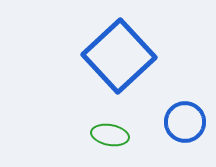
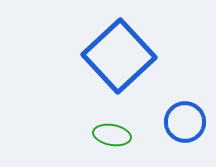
green ellipse: moved 2 px right
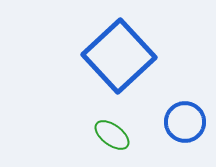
green ellipse: rotated 27 degrees clockwise
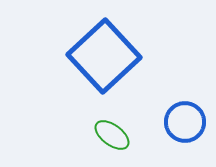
blue square: moved 15 px left
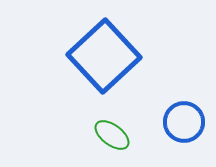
blue circle: moved 1 px left
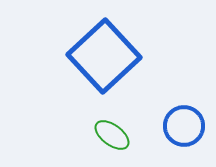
blue circle: moved 4 px down
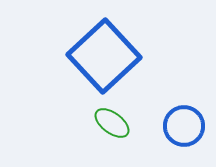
green ellipse: moved 12 px up
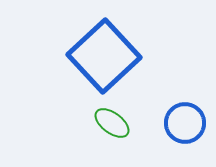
blue circle: moved 1 px right, 3 px up
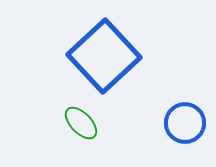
green ellipse: moved 31 px left; rotated 9 degrees clockwise
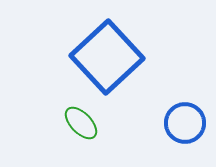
blue square: moved 3 px right, 1 px down
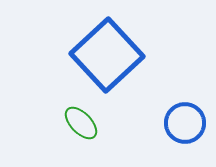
blue square: moved 2 px up
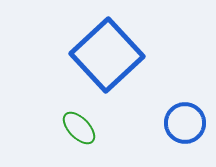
green ellipse: moved 2 px left, 5 px down
